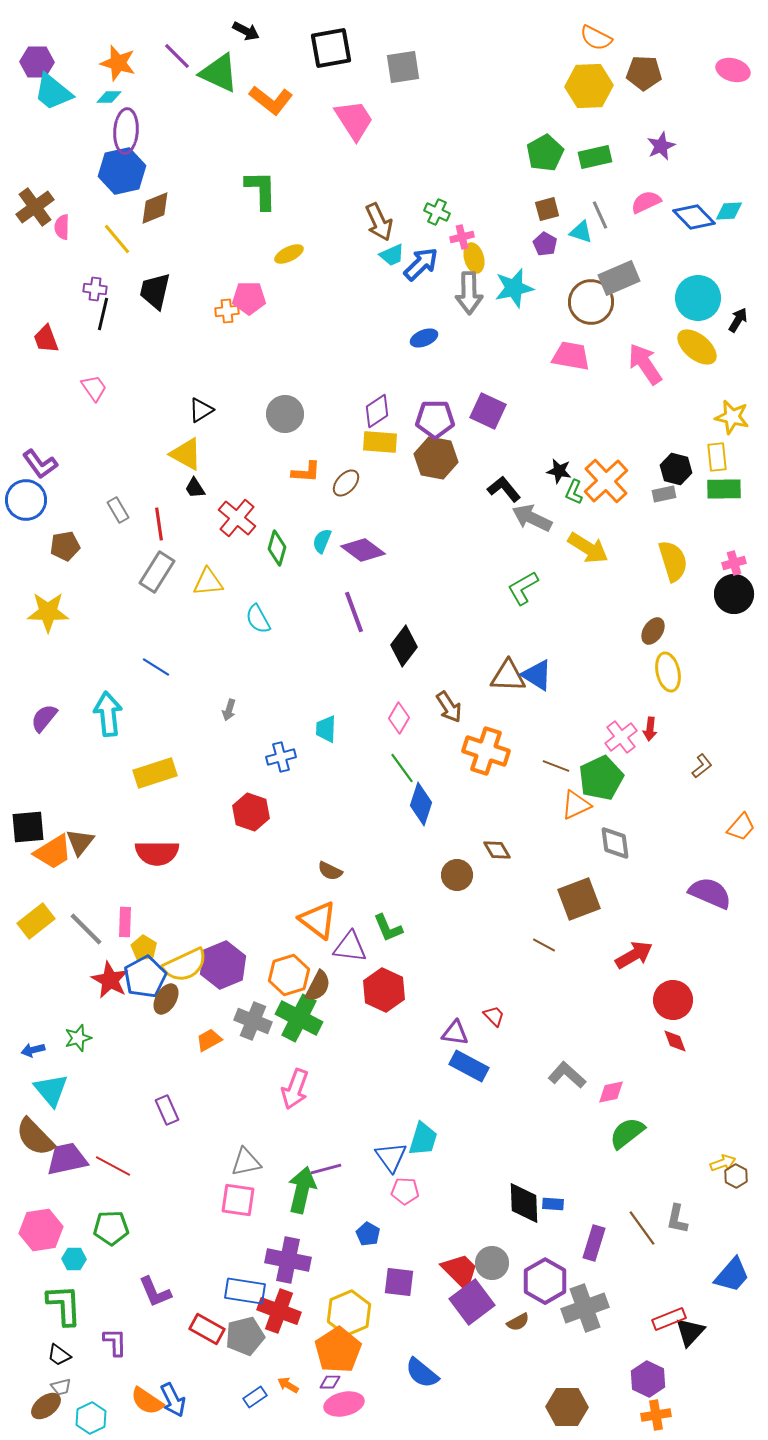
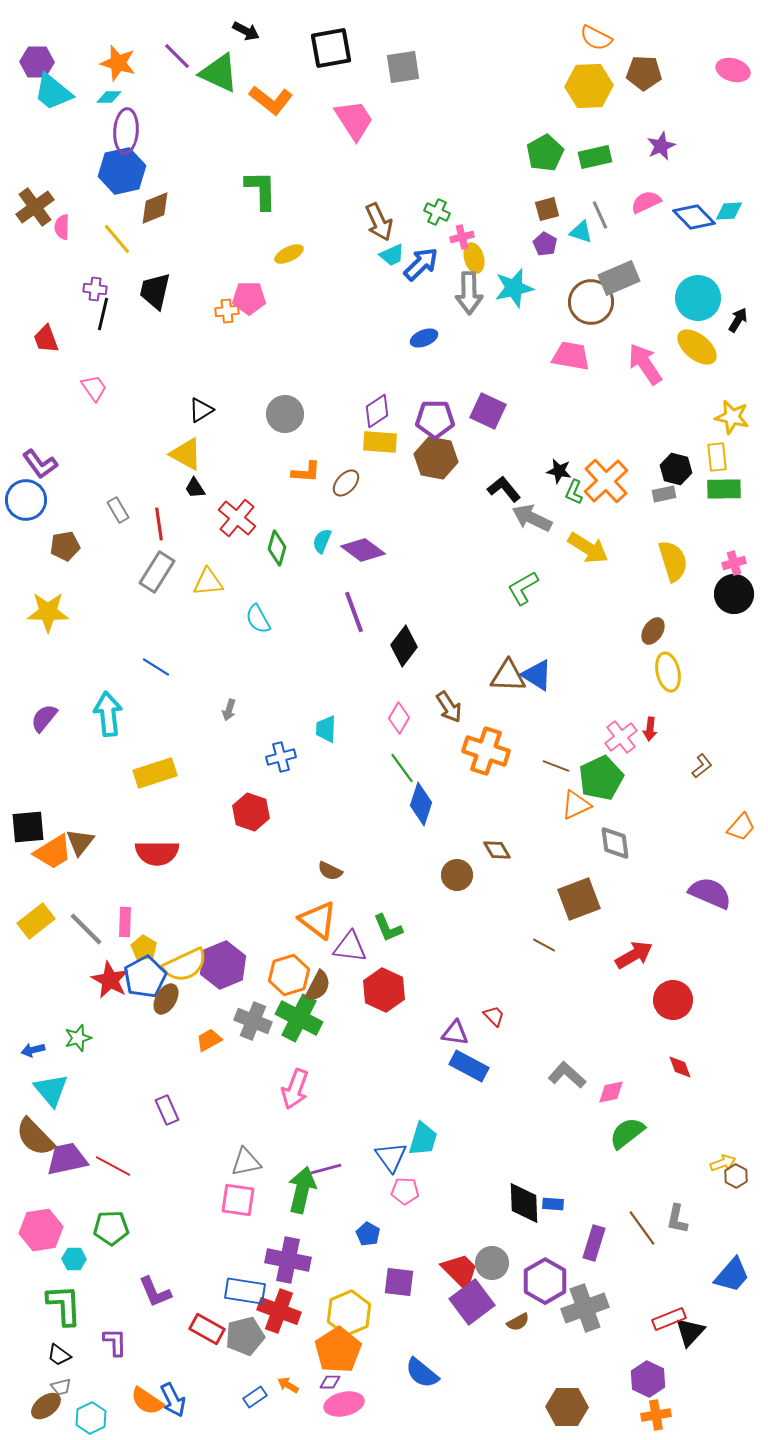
red diamond at (675, 1041): moved 5 px right, 26 px down
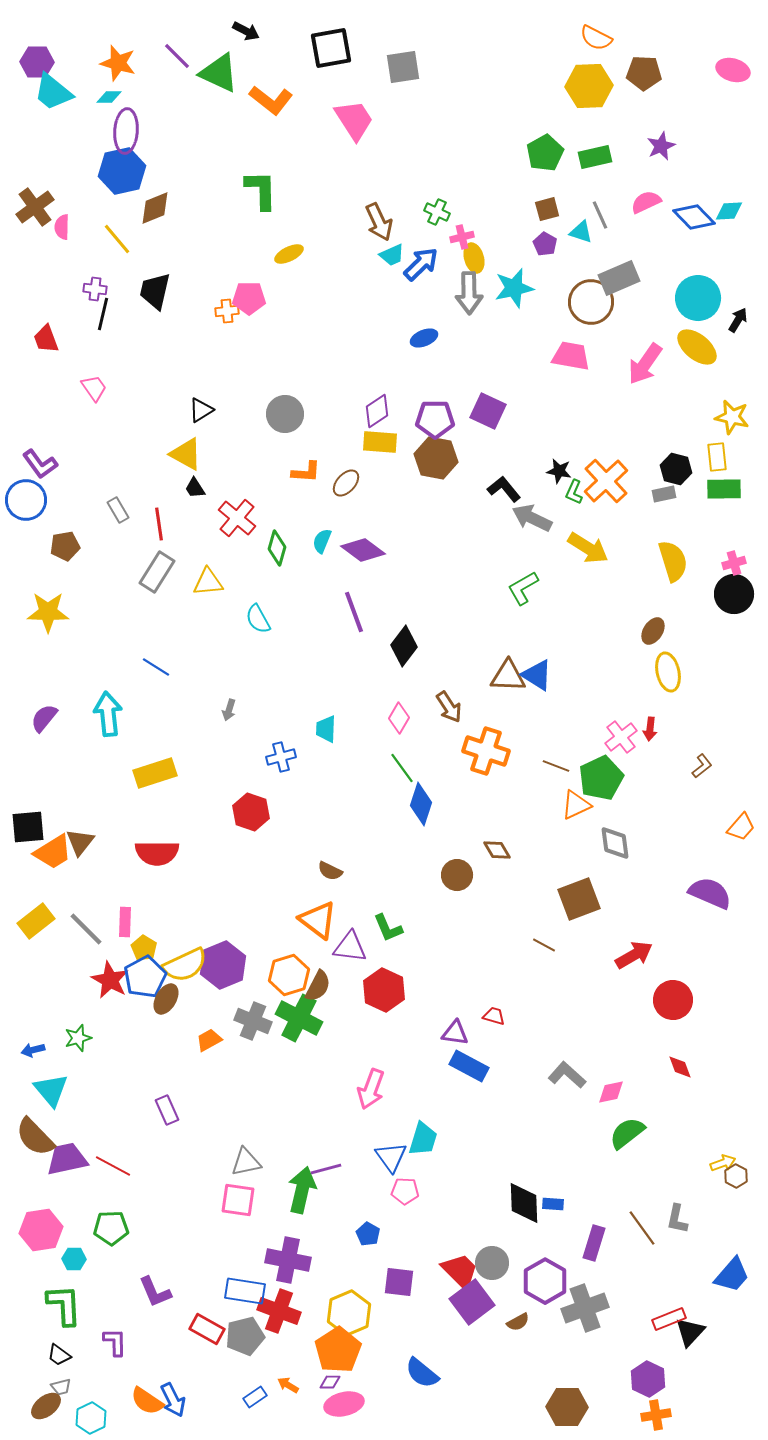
pink arrow at (645, 364): rotated 111 degrees counterclockwise
red trapezoid at (494, 1016): rotated 30 degrees counterclockwise
pink arrow at (295, 1089): moved 76 px right
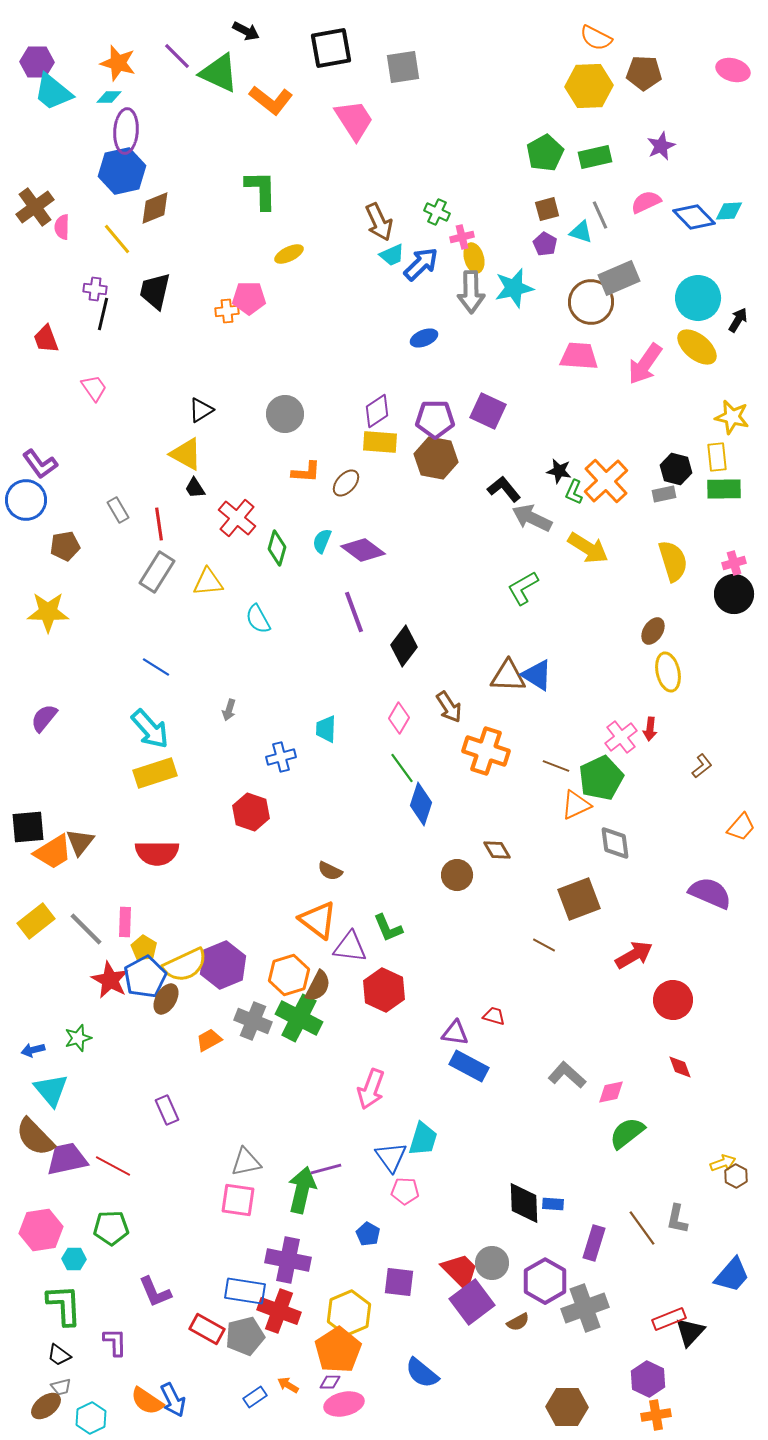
gray arrow at (469, 293): moved 2 px right, 1 px up
pink trapezoid at (571, 356): moved 8 px right; rotated 6 degrees counterclockwise
cyan arrow at (108, 714): moved 42 px right, 15 px down; rotated 144 degrees clockwise
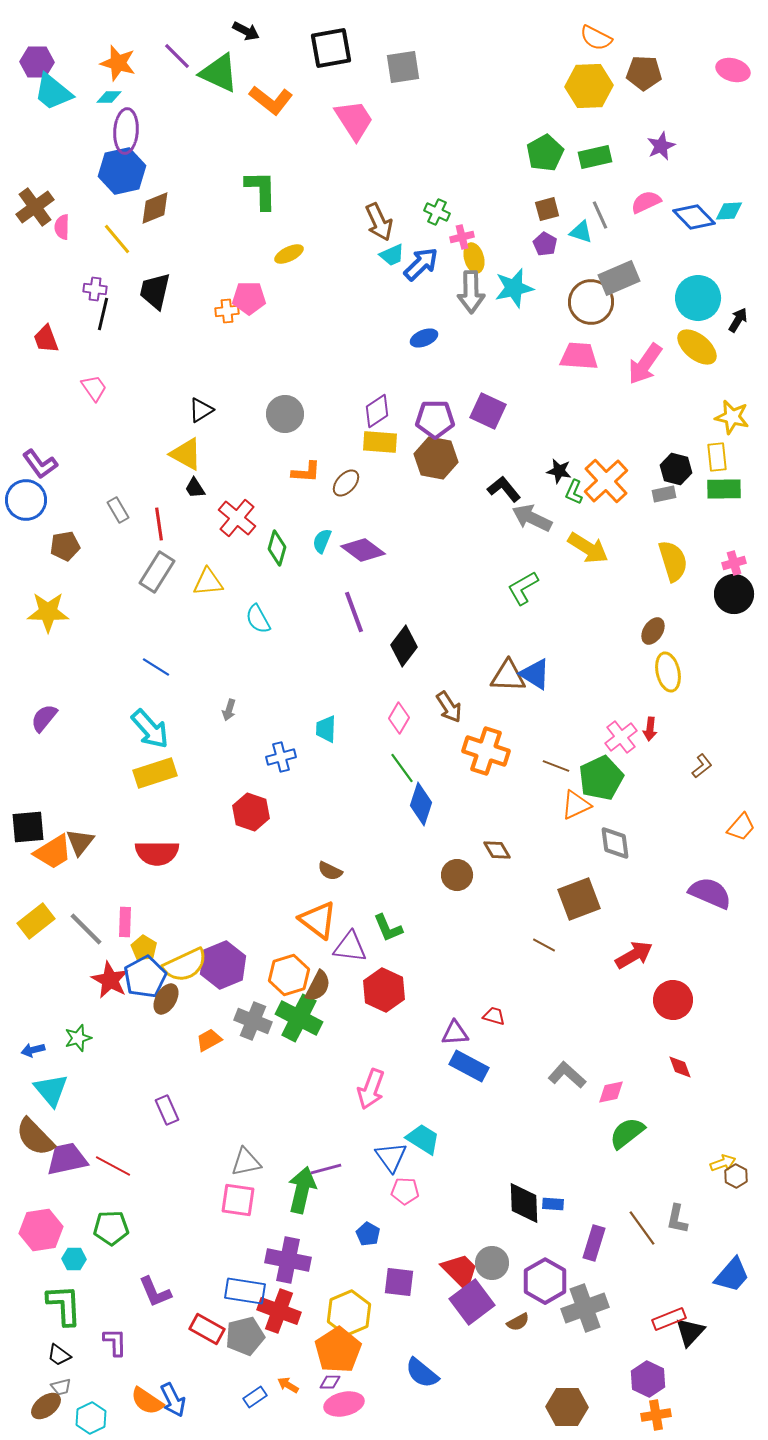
blue triangle at (537, 675): moved 2 px left, 1 px up
purple triangle at (455, 1033): rotated 12 degrees counterclockwise
cyan trapezoid at (423, 1139): rotated 75 degrees counterclockwise
